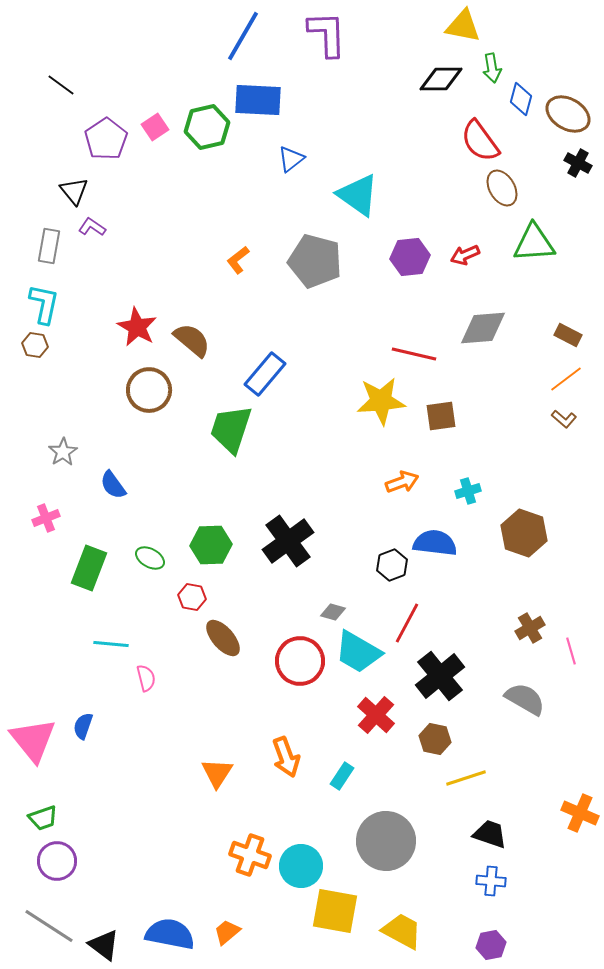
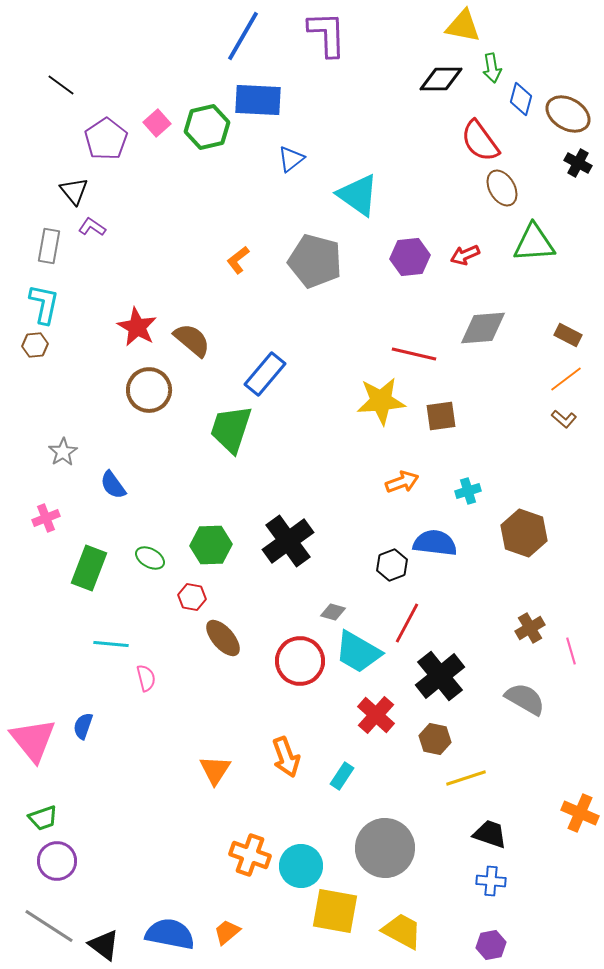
pink square at (155, 127): moved 2 px right, 4 px up; rotated 8 degrees counterclockwise
brown hexagon at (35, 345): rotated 15 degrees counterclockwise
orange triangle at (217, 773): moved 2 px left, 3 px up
gray circle at (386, 841): moved 1 px left, 7 px down
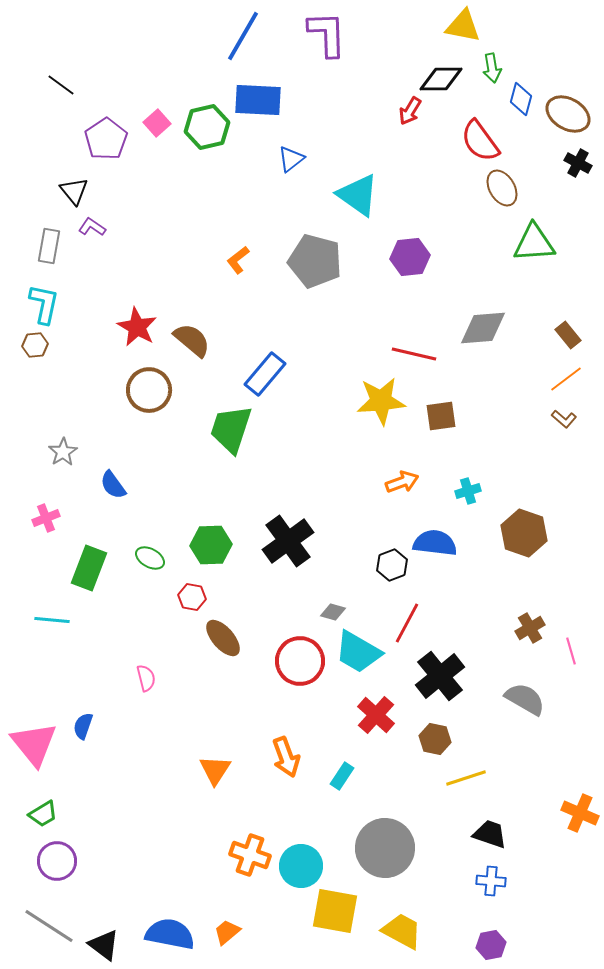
red arrow at (465, 255): moved 55 px left, 144 px up; rotated 36 degrees counterclockwise
brown rectangle at (568, 335): rotated 24 degrees clockwise
cyan line at (111, 644): moved 59 px left, 24 px up
pink triangle at (33, 740): moved 1 px right, 4 px down
green trapezoid at (43, 818): moved 4 px up; rotated 12 degrees counterclockwise
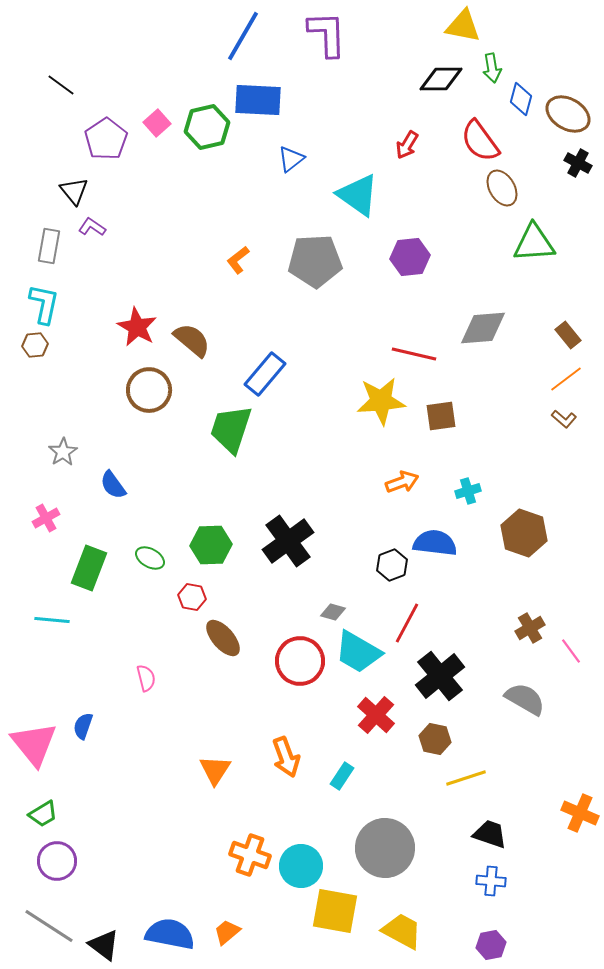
red arrow at (410, 111): moved 3 px left, 34 px down
gray pentagon at (315, 261): rotated 18 degrees counterclockwise
pink cross at (46, 518): rotated 8 degrees counterclockwise
pink line at (571, 651): rotated 20 degrees counterclockwise
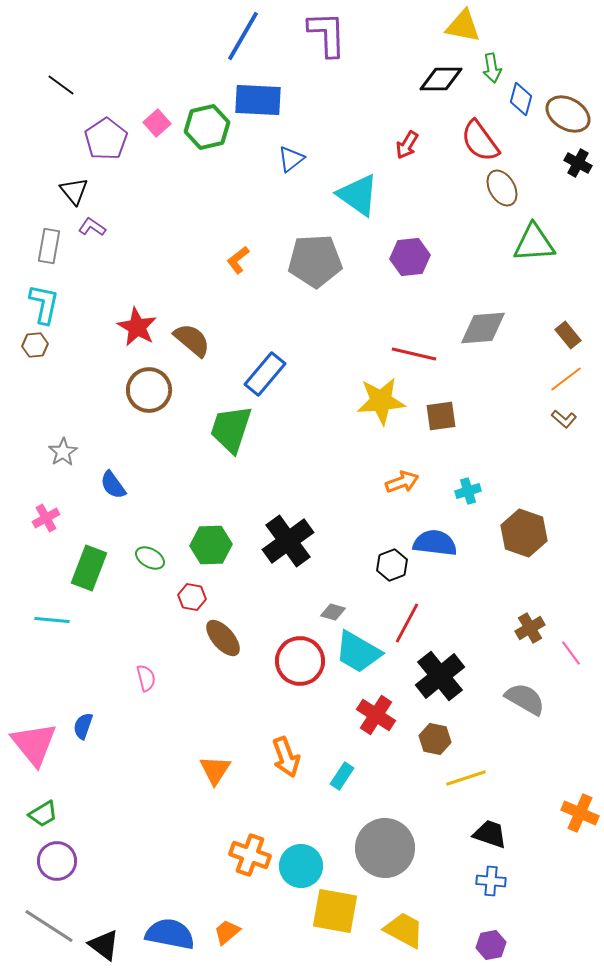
pink line at (571, 651): moved 2 px down
red cross at (376, 715): rotated 9 degrees counterclockwise
yellow trapezoid at (402, 931): moved 2 px right, 1 px up
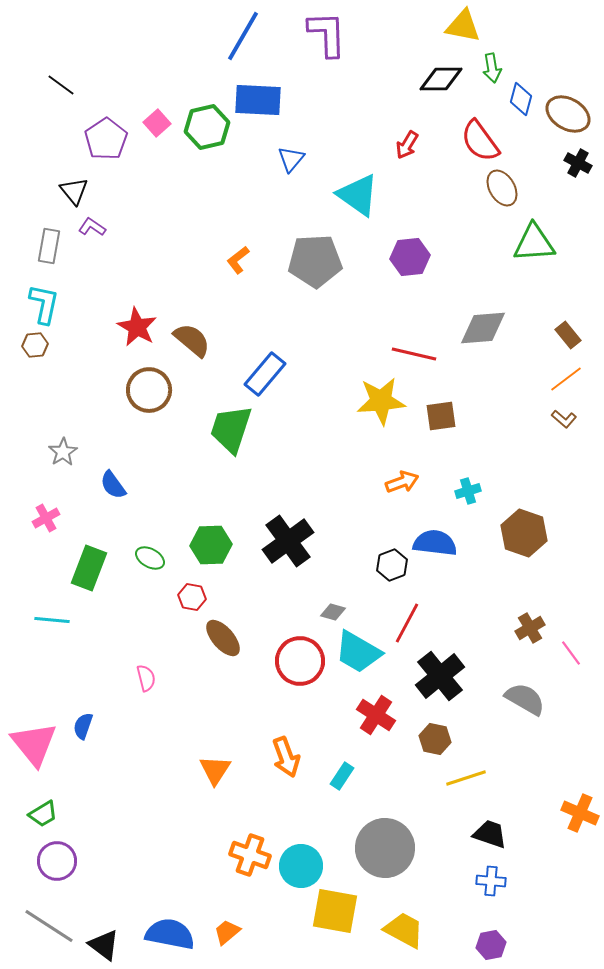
blue triangle at (291, 159): rotated 12 degrees counterclockwise
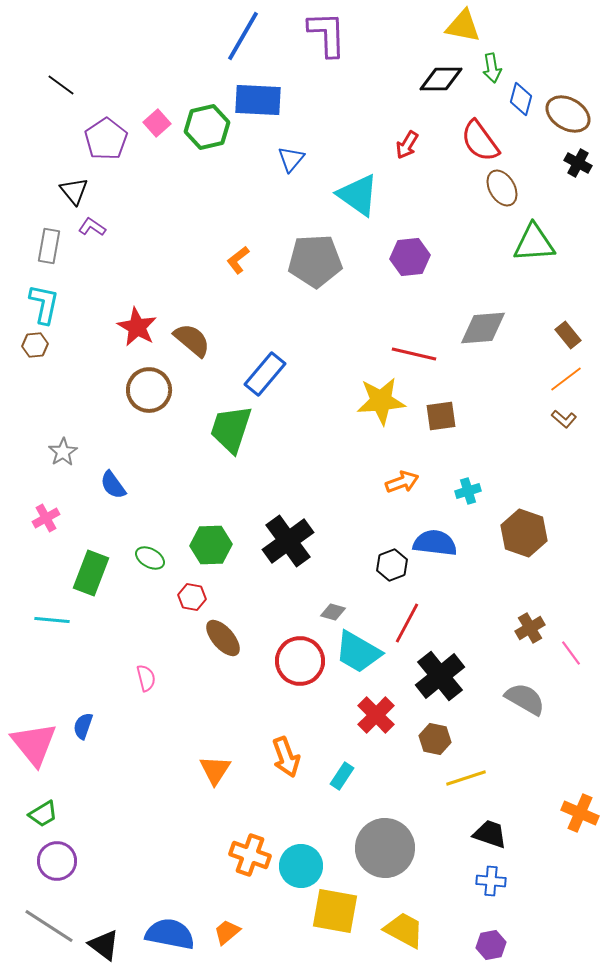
green rectangle at (89, 568): moved 2 px right, 5 px down
red cross at (376, 715): rotated 12 degrees clockwise
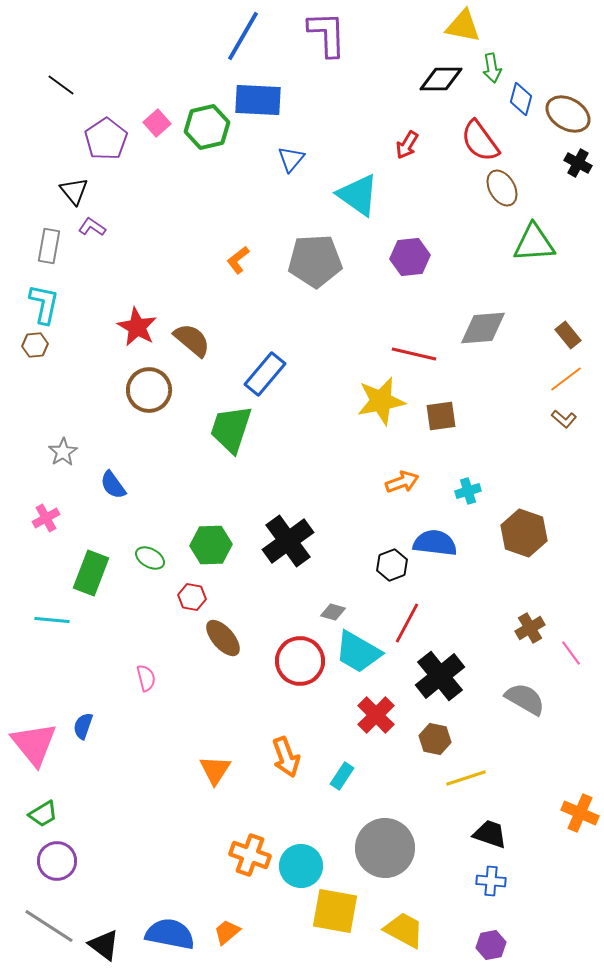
yellow star at (381, 401): rotated 6 degrees counterclockwise
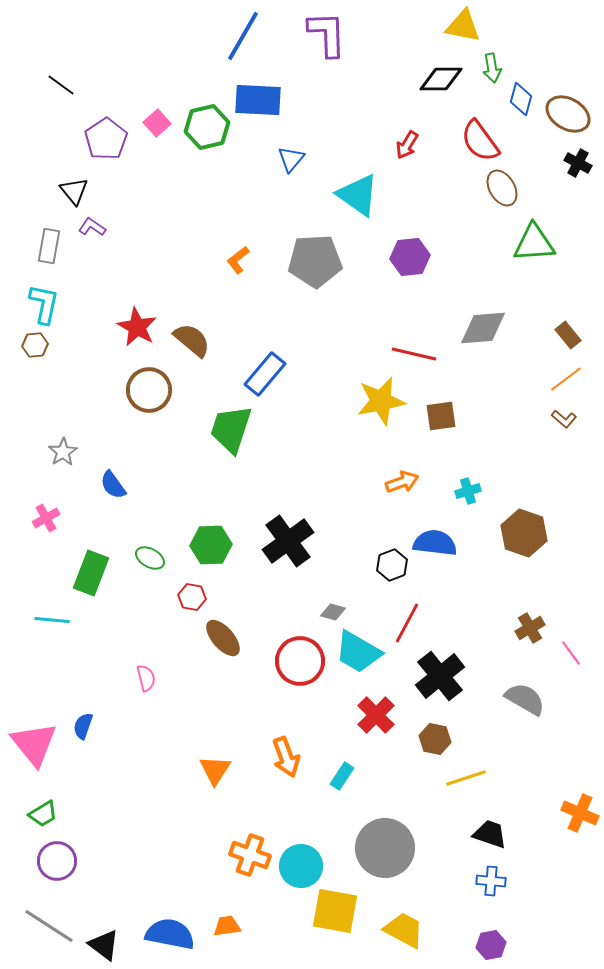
orange trapezoid at (227, 932): moved 6 px up; rotated 32 degrees clockwise
